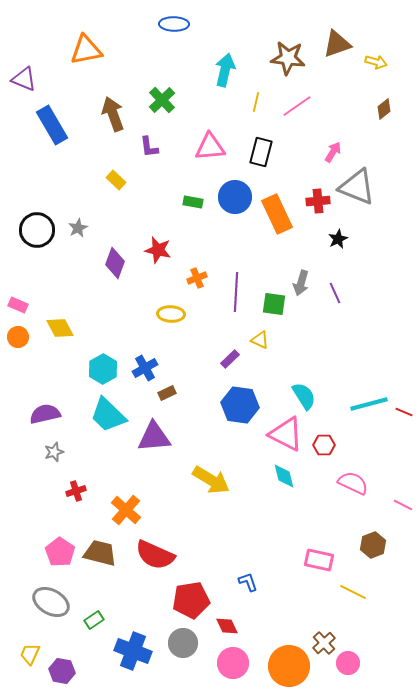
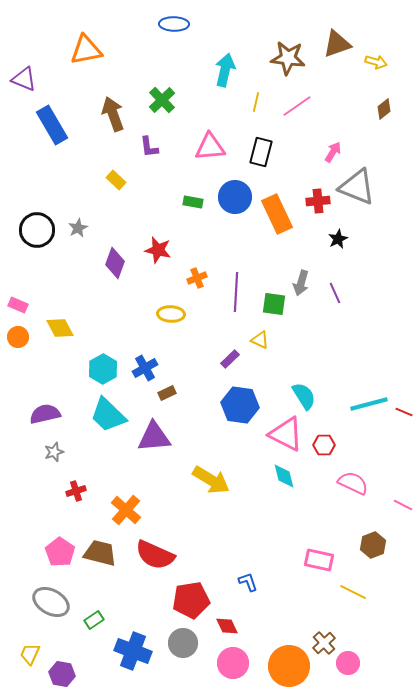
purple hexagon at (62, 671): moved 3 px down
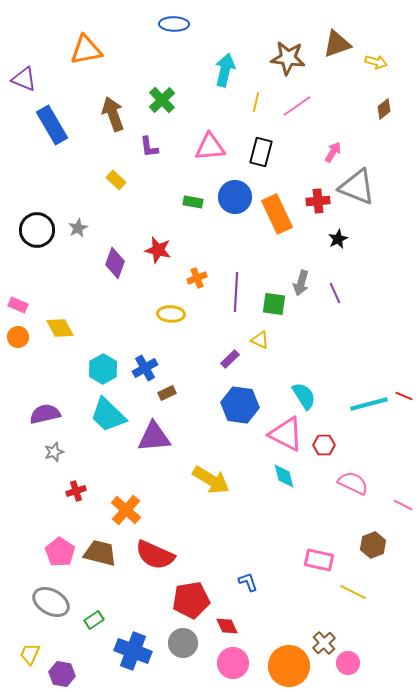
red line at (404, 412): moved 16 px up
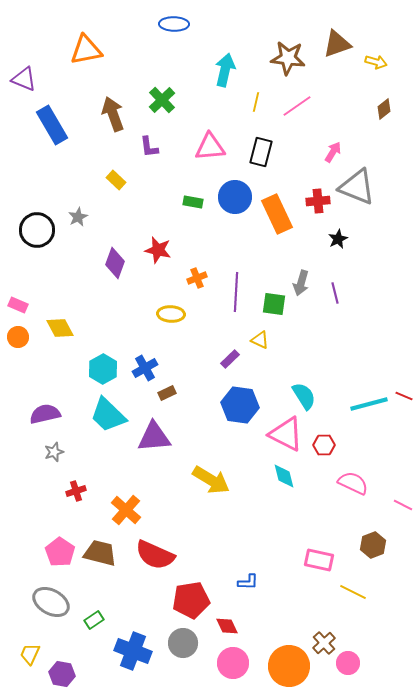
gray star at (78, 228): moved 11 px up
purple line at (335, 293): rotated 10 degrees clockwise
blue L-shape at (248, 582): rotated 110 degrees clockwise
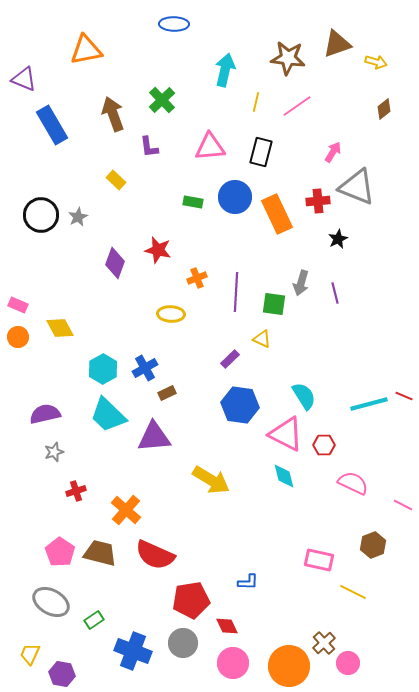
black circle at (37, 230): moved 4 px right, 15 px up
yellow triangle at (260, 340): moved 2 px right, 1 px up
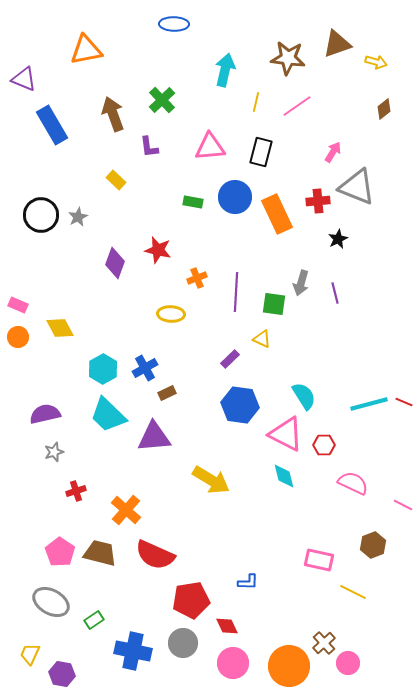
red line at (404, 396): moved 6 px down
blue cross at (133, 651): rotated 9 degrees counterclockwise
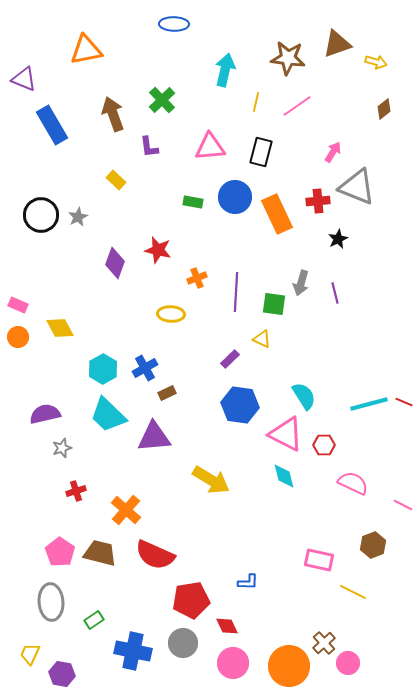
gray star at (54, 452): moved 8 px right, 4 px up
gray ellipse at (51, 602): rotated 57 degrees clockwise
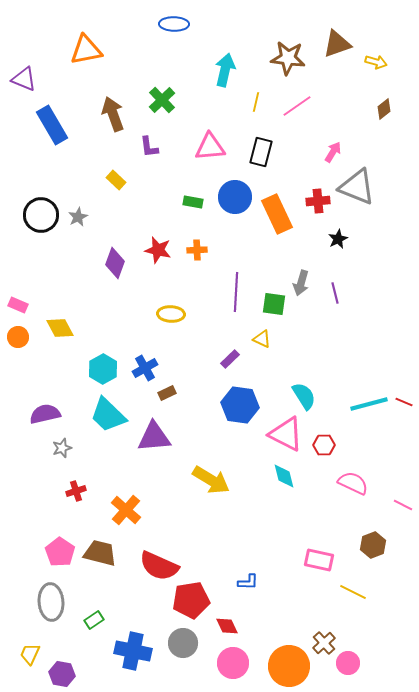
orange cross at (197, 278): moved 28 px up; rotated 18 degrees clockwise
red semicircle at (155, 555): moved 4 px right, 11 px down
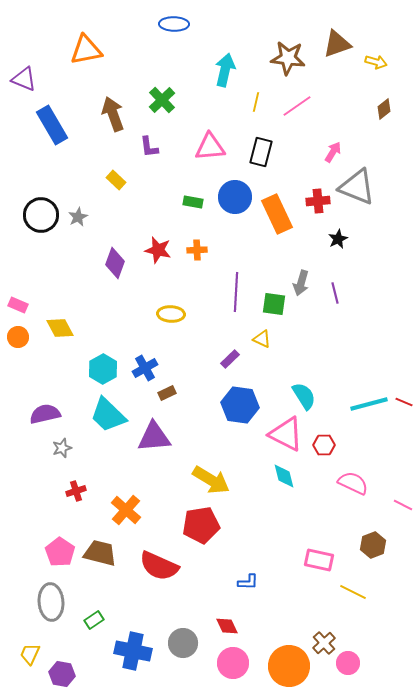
red pentagon at (191, 600): moved 10 px right, 75 px up
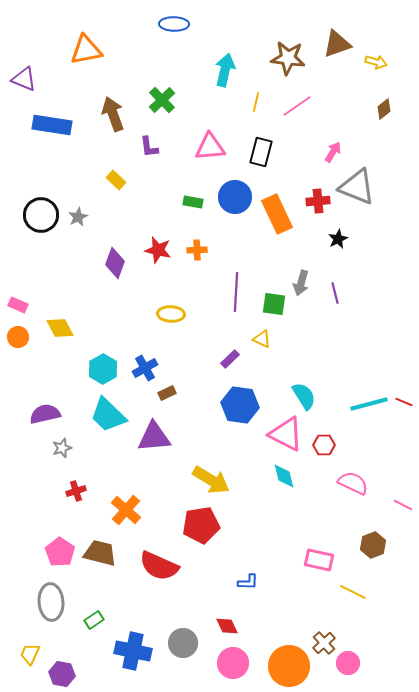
blue rectangle at (52, 125): rotated 51 degrees counterclockwise
